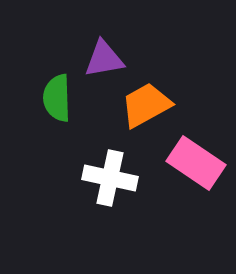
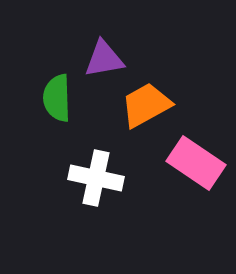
white cross: moved 14 px left
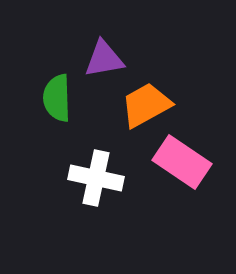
pink rectangle: moved 14 px left, 1 px up
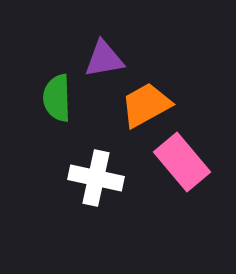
pink rectangle: rotated 16 degrees clockwise
